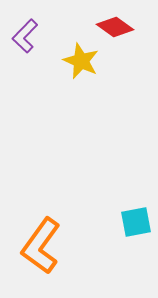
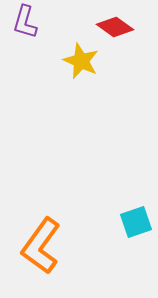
purple L-shape: moved 14 px up; rotated 28 degrees counterclockwise
cyan square: rotated 8 degrees counterclockwise
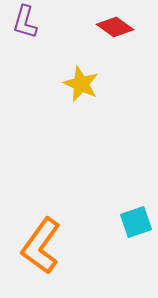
yellow star: moved 23 px down
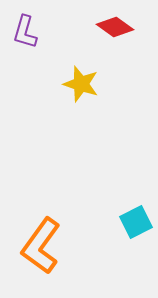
purple L-shape: moved 10 px down
yellow star: rotated 6 degrees counterclockwise
cyan square: rotated 8 degrees counterclockwise
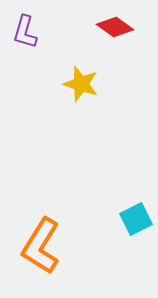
cyan square: moved 3 px up
orange L-shape: rotated 4 degrees counterclockwise
